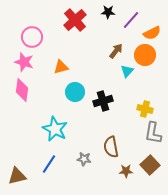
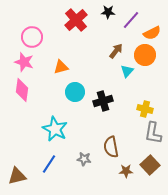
red cross: moved 1 px right
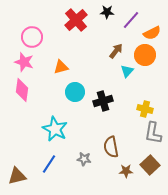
black star: moved 1 px left
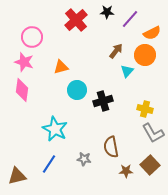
purple line: moved 1 px left, 1 px up
cyan circle: moved 2 px right, 2 px up
gray L-shape: rotated 40 degrees counterclockwise
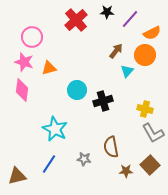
orange triangle: moved 12 px left, 1 px down
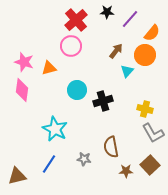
orange semicircle: rotated 24 degrees counterclockwise
pink circle: moved 39 px right, 9 px down
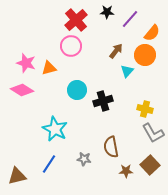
pink star: moved 2 px right, 1 px down
pink diamond: rotated 65 degrees counterclockwise
